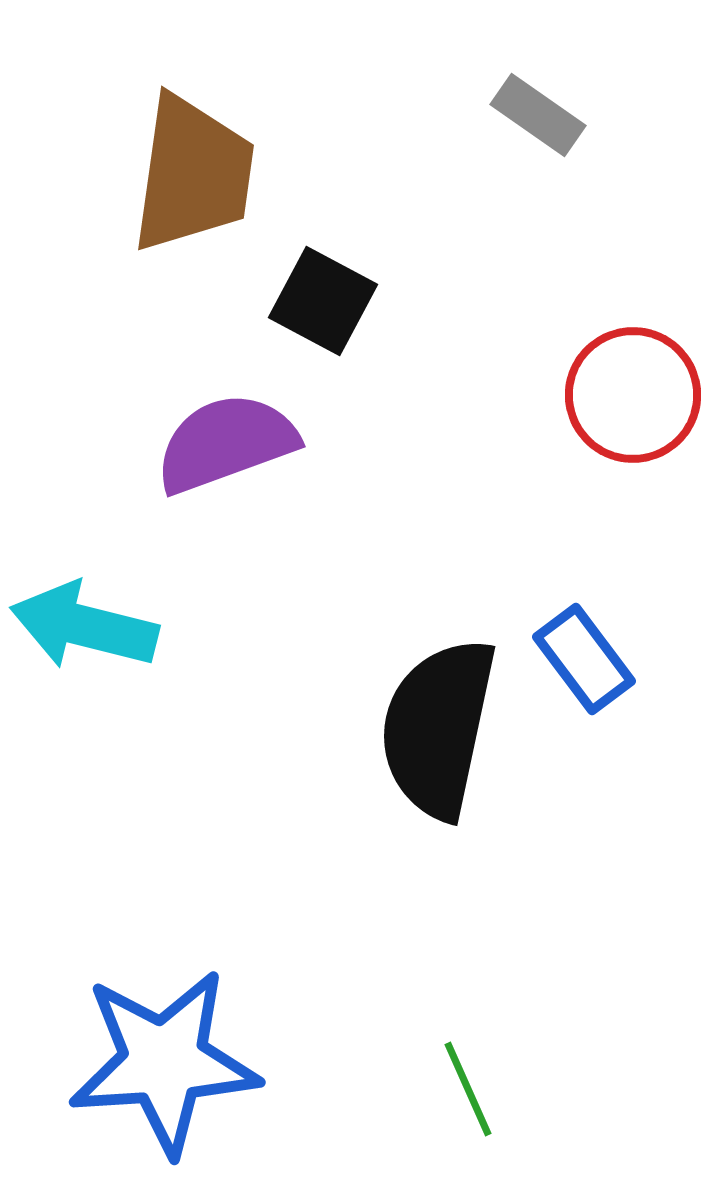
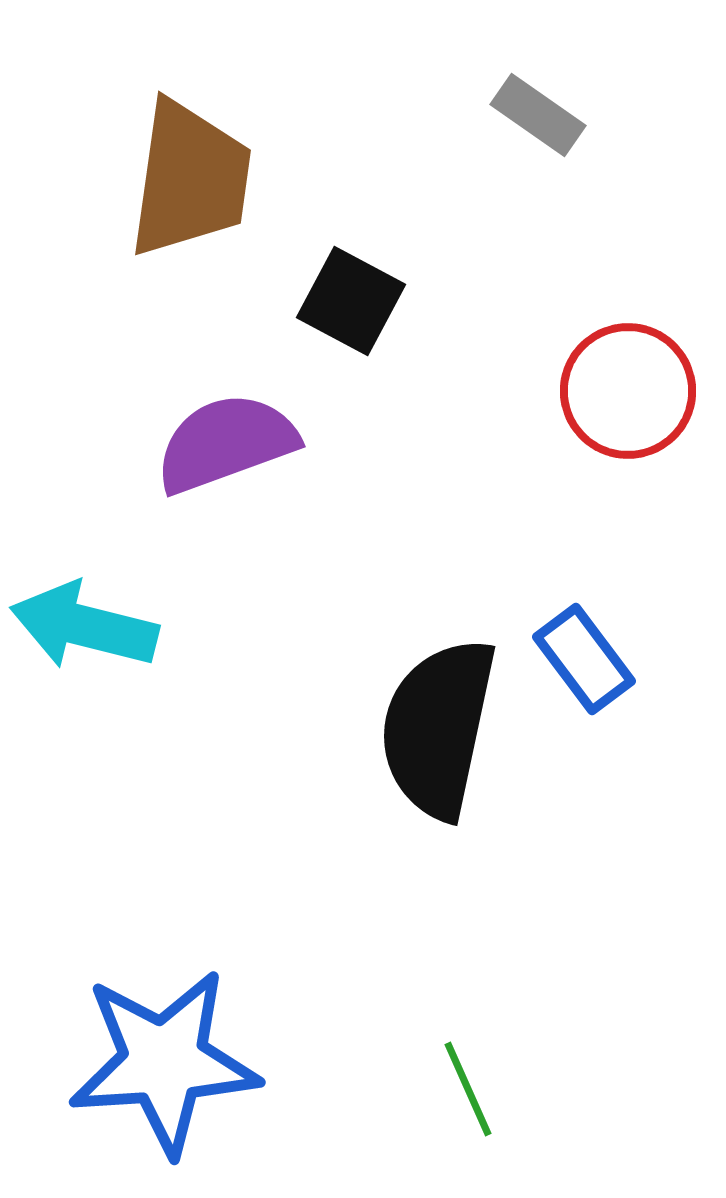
brown trapezoid: moved 3 px left, 5 px down
black square: moved 28 px right
red circle: moved 5 px left, 4 px up
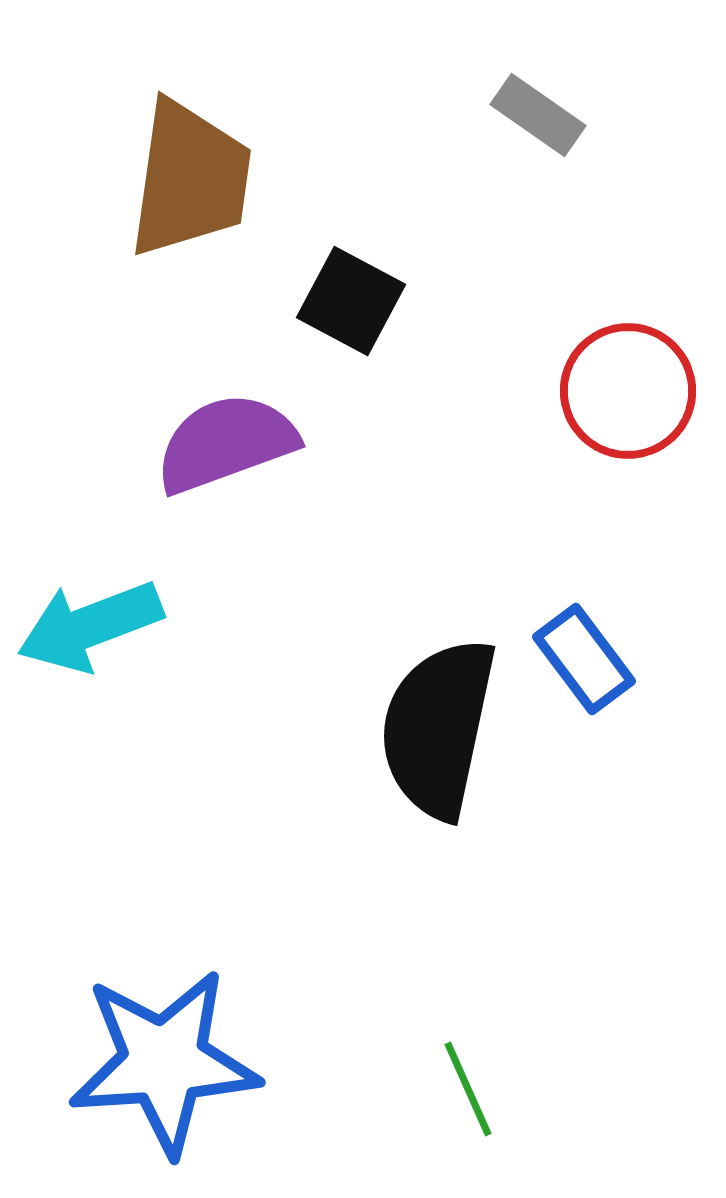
cyan arrow: moved 6 px right; rotated 35 degrees counterclockwise
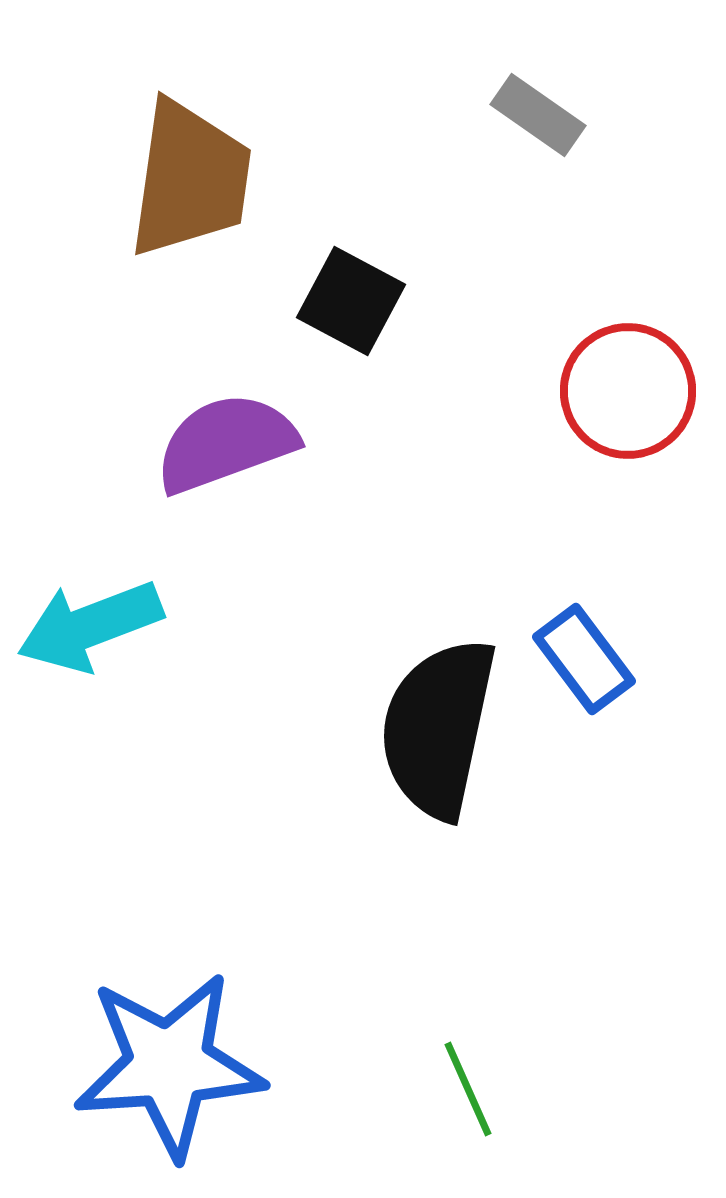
blue star: moved 5 px right, 3 px down
